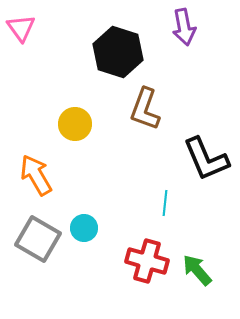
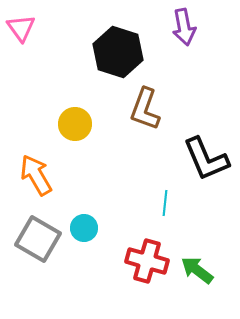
green arrow: rotated 12 degrees counterclockwise
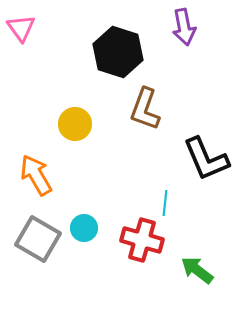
red cross: moved 5 px left, 21 px up
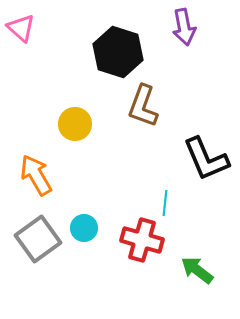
pink triangle: rotated 12 degrees counterclockwise
brown L-shape: moved 2 px left, 3 px up
gray square: rotated 24 degrees clockwise
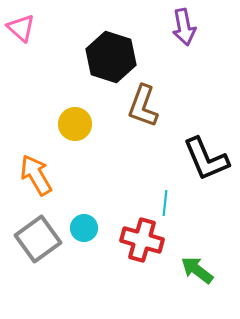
black hexagon: moved 7 px left, 5 px down
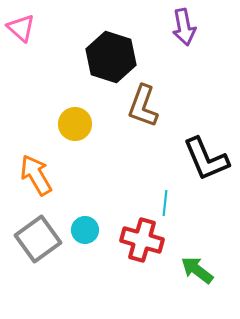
cyan circle: moved 1 px right, 2 px down
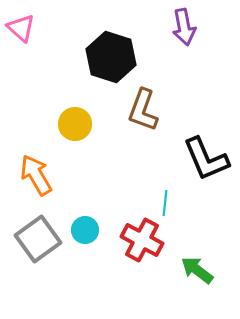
brown L-shape: moved 4 px down
red cross: rotated 12 degrees clockwise
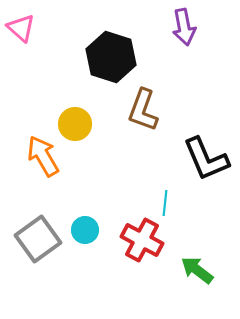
orange arrow: moved 7 px right, 19 px up
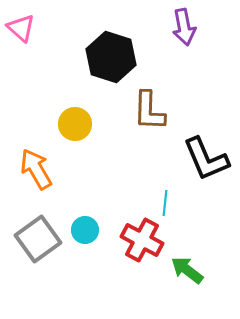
brown L-shape: moved 6 px right, 1 px down; rotated 18 degrees counterclockwise
orange arrow: moved 7 px left, 13 px down
green arrow: moved 10 px left
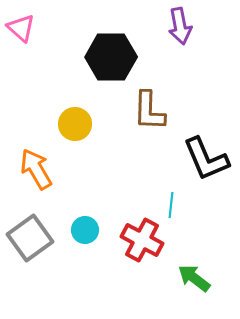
purple arrow: moved 4 px left, 1 px up
black hexagon: rotated 18 degrees counterclockwise
cyan line: moved 6 px right, 2 px down
gray square: moved 8 px left, 1 px up
green arrow: moved 7 px right, 8 px down
